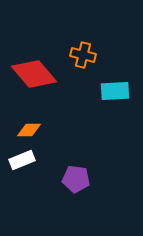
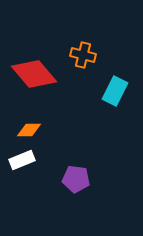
cyan rectangle: rotated 60 degrees counterclockwise
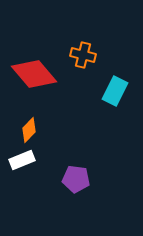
orange diamond: rotated 45 degrees counterclockwise
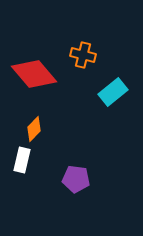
cyan rectangle: moved 2 px left, 1 px down; rotated 24 degrees clockwise
orange diamond: moved 5 px right, 1 px up
white rectangle: rotated 55 degrees counterclockwise
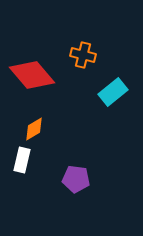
red diamond: moved 2 px left, 1 px down
orange diamond: rotated 15 degrees clockwise
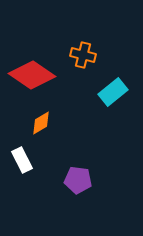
red diamond: rotated 15 degrees counterclockwise
orange diamond: moved 7 px right, 6 px up
white rectangle: rotated 40 degrees counterclockwise
purple pentagon: moved 2 px right, 1 px down
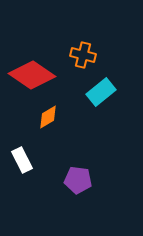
cyan rectangle: moved 12 px left
orange diamond: moved 7 px right, 6 px up
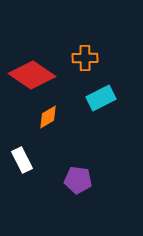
orange cross: moved 2 px right, 3 px down; rotated 15 degrees counterclockwise
cyan rectangle: moved 6 px down; rotated 12 degrees clockwise
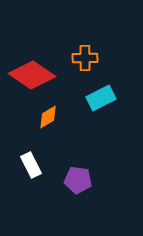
white rectangle: moved 9 px right, 5 px down
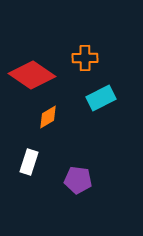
white rectangle: moved 2 px left, 3 px up; rotated 45 degrees clockwise
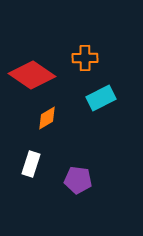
orange diamond: moved 1 px left, 1 px down
white rectangle: moved 2 px right, 2 px down
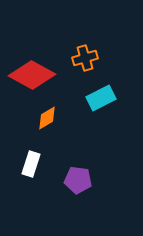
orange cross: rotated 15 degrees counterclockwise
red diamond: rotated 6 degrees counterclockwise
